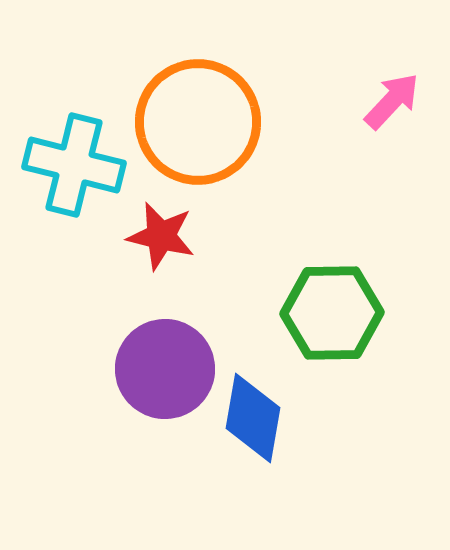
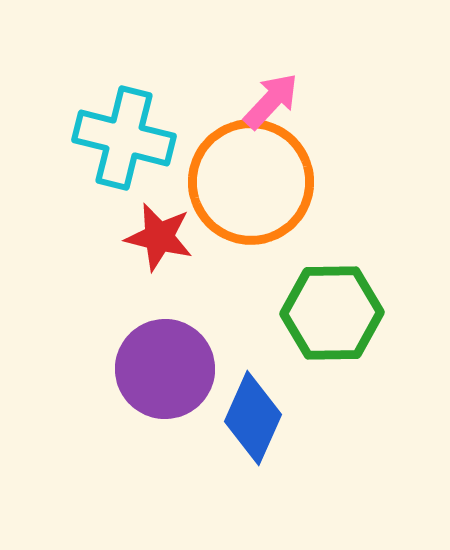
pink arrow: moved 121 px left
orange circle: moved 53 px right, 60 px down
cyan cross: moved 50 px right, 27 px up
red star: moved 2 px left, 1 px down
blue diamond: rotated 14 degrees clockwise
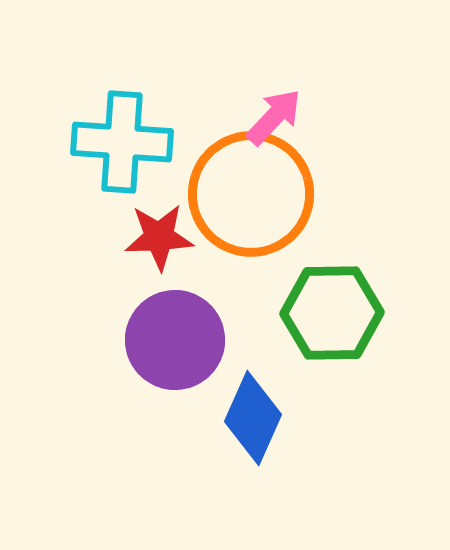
pink arrow: moved 3 px right, 16 px down
cyan cross: moved 2 px left, 4 px down; rotated 10 degrees counterclockwise
orange circle: moved 12 px down
red star: rotated 16 degrees counterclockwise
purple circle: moved 10 px right, 29 px up
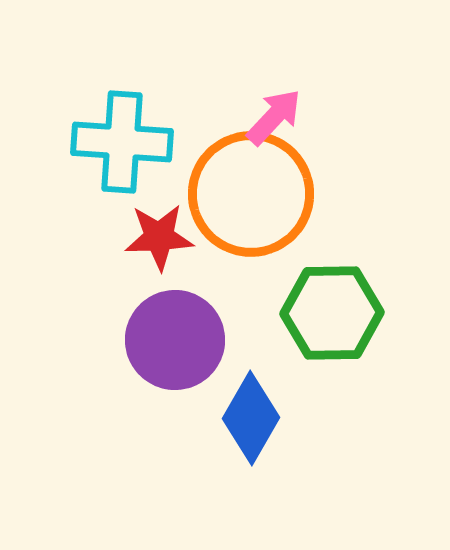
blue diamond: moved 2 px left; rotated 6 degrees clockwise
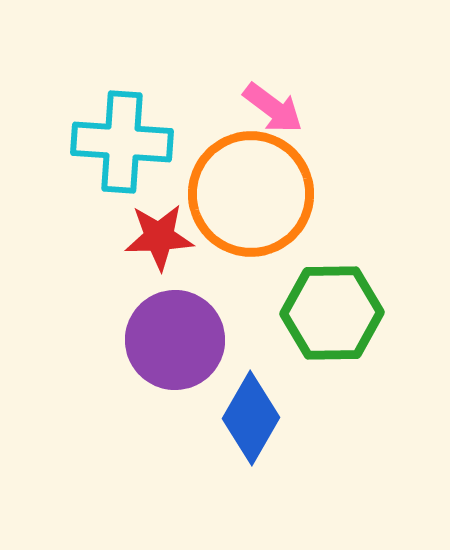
pink arrow: moved 1 px left, 9 px up; rotated 84 degrees clockwise
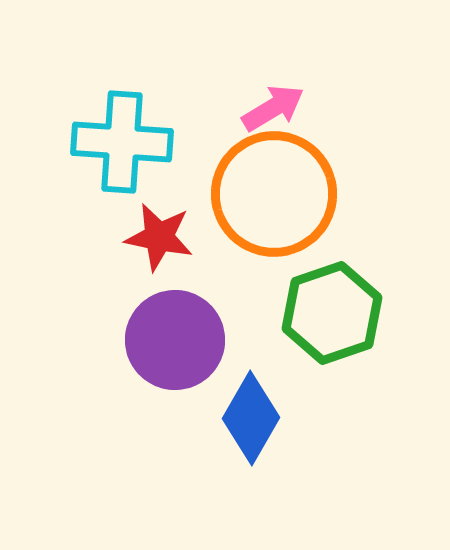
pink arrow: rotated 68 degrees counterclockwise
orange circle: moved 23 px right
red star: rotated 14 degrees clockwise
green hexagon: rotated 18 degrees counterclockwise
